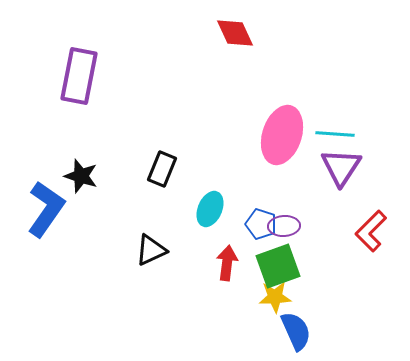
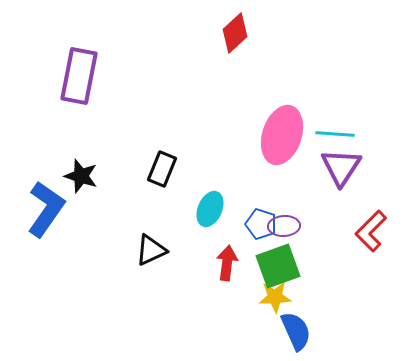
red diamond: rotated 72 degrees clockwise
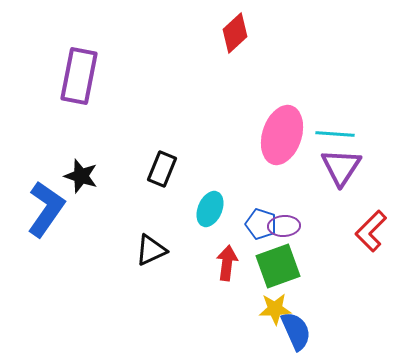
yellow star: moved 12 px down
